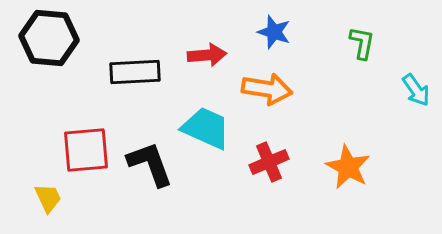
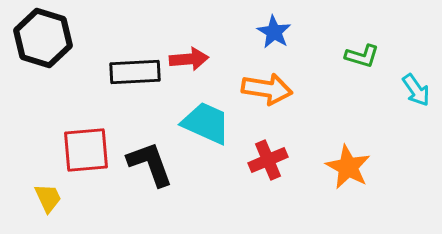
blue star: rotated 12 degrees clockwise
black hexagon: moved 6 px left; rotated 12 degrees clockwise
green L-shape: moved 13 px down; rotated 96 degrees clockwise
red arrow: moved 18 px left, 4 px down
cyan trapezoid: moved 5 px up
red cross: moved 1 px left, 2 px up
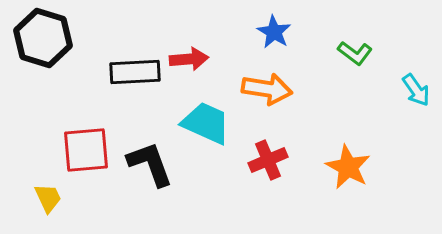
green L-shape: moved 7 px left, 3 px up; rotated 20 degrees clockwise
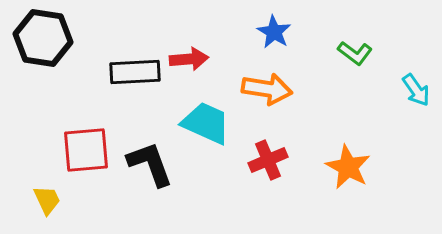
black hexagon: rotated 8 degrees counterclockwise
yellow trapezoid: moved 1 px left, 2 px down
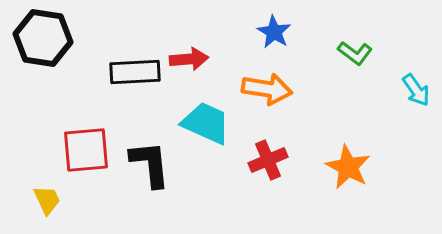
black L-shape: rotated 14 degrees clockwise
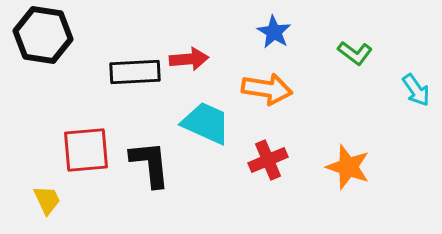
black hexagon: moved 3 px up
orange star: rotated 9 degrees counterclockwise
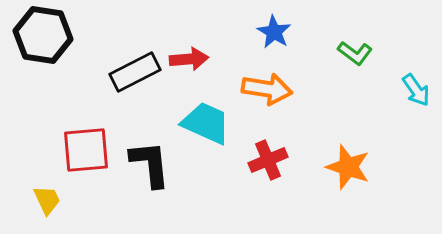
black rectangle: rotated 24 degrees counterclockwise
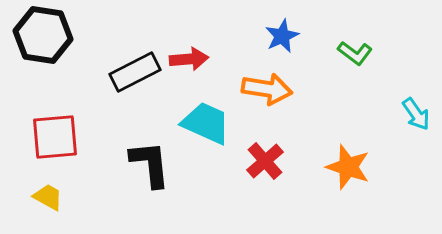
blue star: moved 8 px right, 4 px down; rotated 16 degrees clockwise
cyan arrow: moved 24 px down
red square: moved 31 px left, 13 px up
red cross: moved 3 px left, 1 px down; rotated 18 degrees counterclockwise
yellow trapezoid: moved 1 px right, 3 px up; rotated 36 degrees counterclockwise
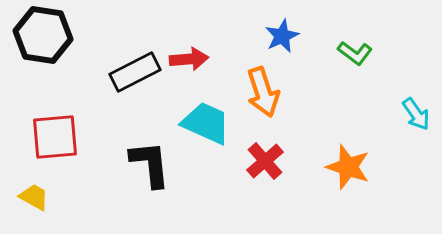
orange arrow: moved 4 px left, 3 px down; rotated 63 degrees clockwise
yellow trapezoid: moved 14 px left
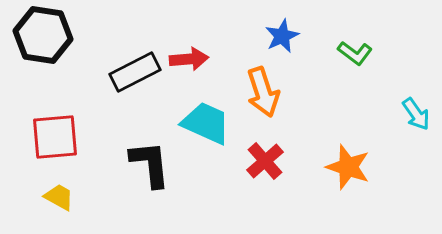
yellow trapezoid: moved 25 px right
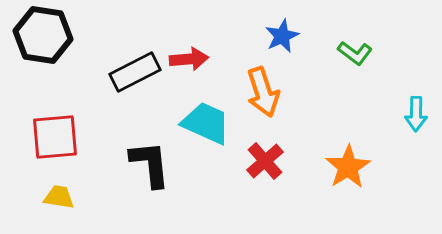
cyan arrow: rotated 36 degrees clockwise
orange star: rotated 21 degrees clockwise
yellow trapezoid: rotated 20 degrees counterclockwise
